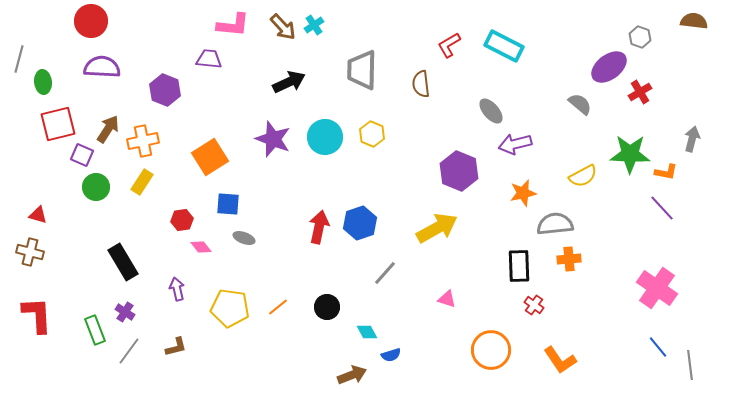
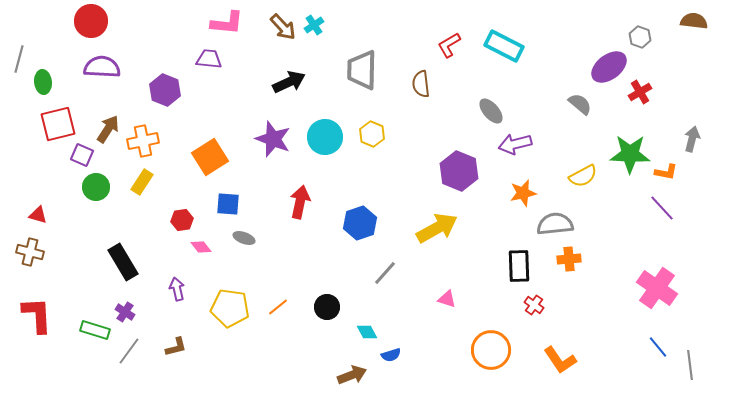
pink L-shape at (233, 25): moved 6 px left, 2 px up
red arrow at (319, 227): moved 19 px left, 25 px up
green rectangle at (95, 330): rotated 52 degrees counterclockwise
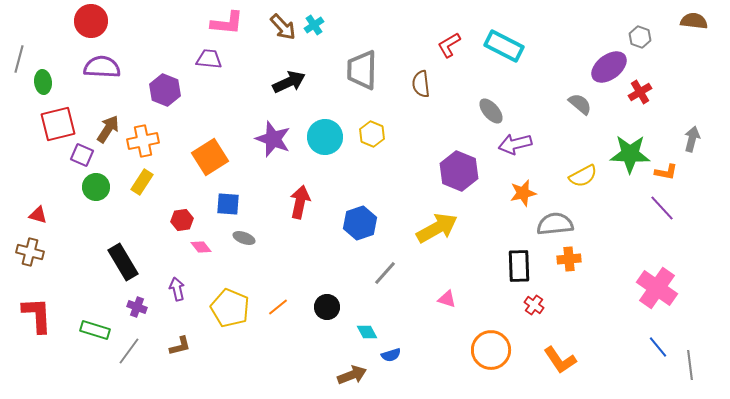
yellow pentagon at (230, 308): rotated 15 degrees clockwise
purple cross at (125, 312): moved 12 px right, 5 px up; rotated 12 degrees counterclockwise
brown L-shape at (176, 347): moved 4 px right, 1 px up
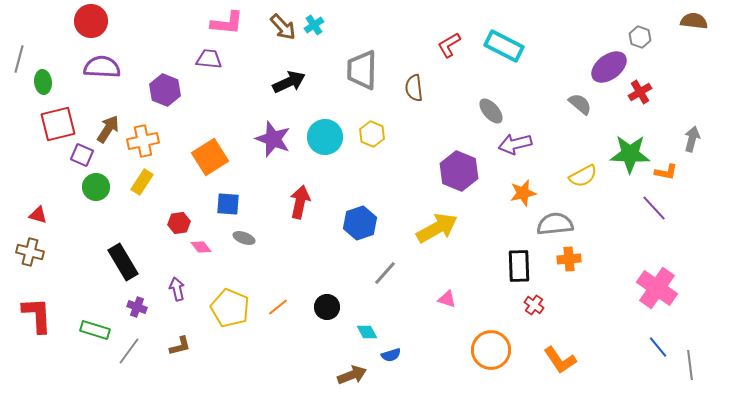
brown semicircle at (421, 84): moved 7 px left, 4 px down
purple line at (662, 208): moved 8 px left
red hexagon at (182, 220): moved 3 px left, 3 px down
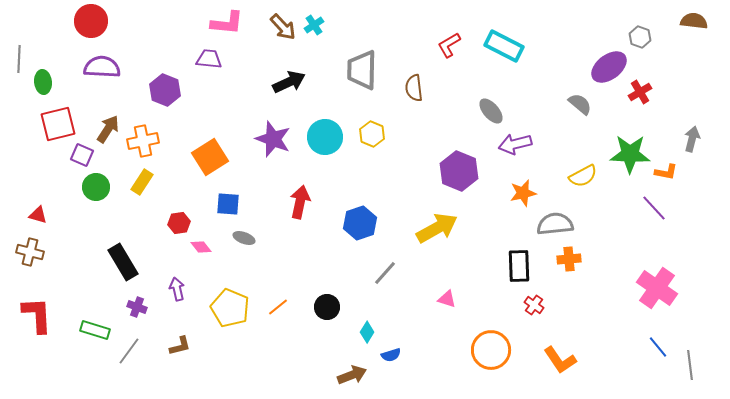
gray line at (19, 59): rotated 12 degrees counterclockwise
cyan diamond at (367, 332): rotated 60 degrees clockwise
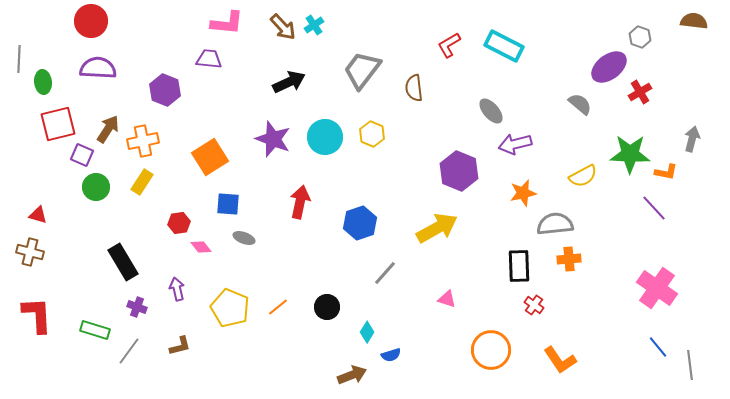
purple semicircle at (102, 67): moved 4 px left, 1 px down
gray trapezoid at (362, 70): rotated 36 degrees clockwise
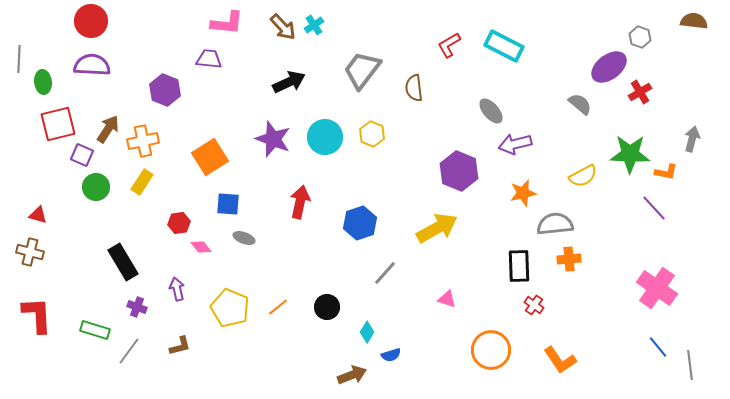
purple semicircle at (98, 68): moved 6 px left, 3 px up
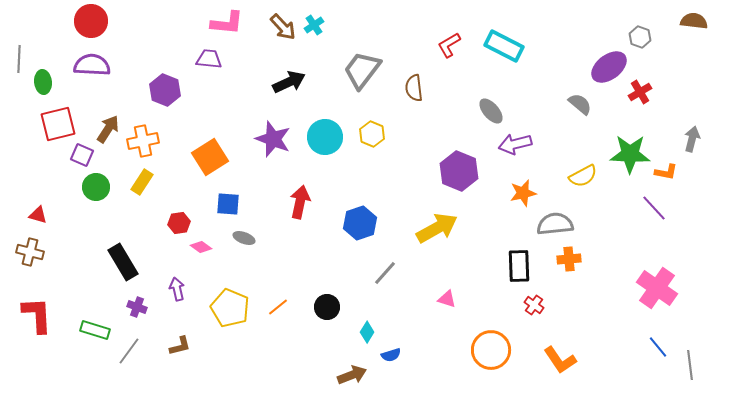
pink diamond at (201, 247): rotated 15 degrees counterclockwise
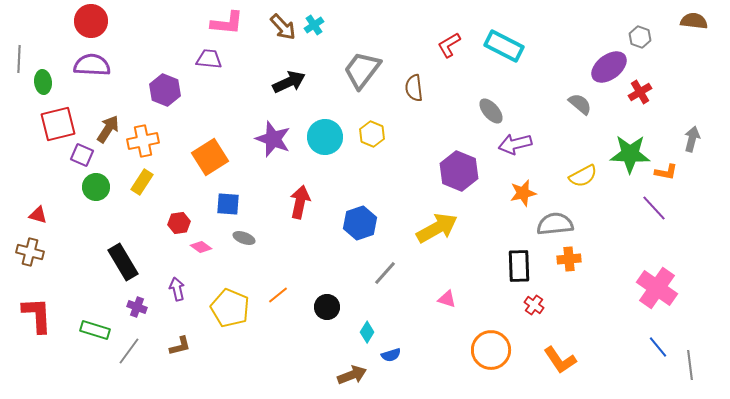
orange line at (278, 307): moved 12 px up
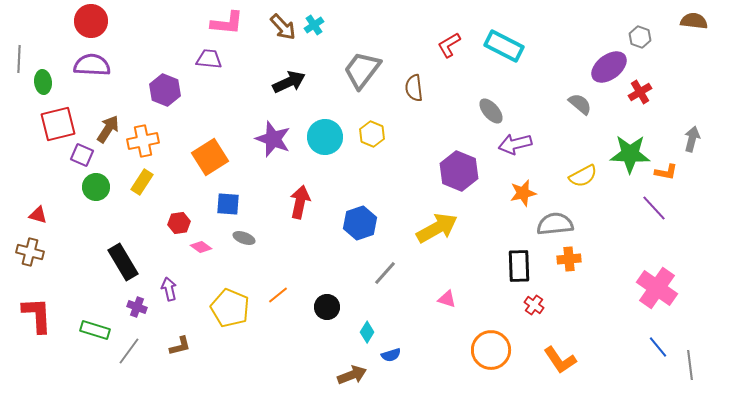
purple arrow at (177, 289): moved 8 px left
